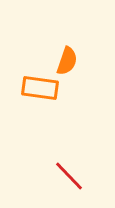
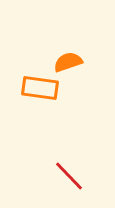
orange semicircle: moved 1 px right, 1 px down; rotated 128 degrees counterclockwise
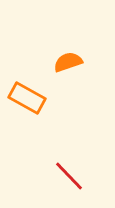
orange rectangle: moved 13 px left, 10 px down; rotated 21 degrees clockwise
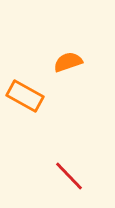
orange rectangle: moved 2 px left, 2 px up
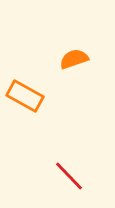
orange semicircle: moved 6 px right, 3 px up
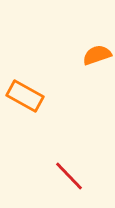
orange semicircle: moved 23 px right, 4 px up
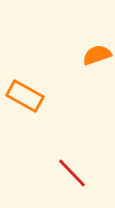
red line: moved 3 px right, 3 px up
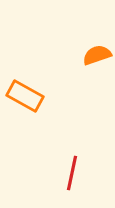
red line: rotated 56 degrees clockwise
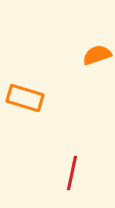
orange rectangle: moved 2 px down; rotated 12 degrees counterclockwise
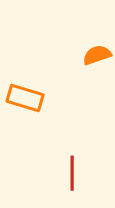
red line: rotated 12 degrees counterclockwise
